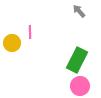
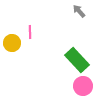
green rectangle: rotated 70 degrees counterclockwise
pink circle: moved 3 px right
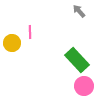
pink circle: moved 1 px right
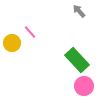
pink line: rotated 40 degrees counterclockwise
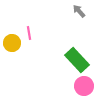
pink line: moved 1 px left, 1 px down; rotated 32 degrees clockwise
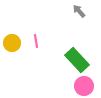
pink line: moved 7 px right, 8 px down
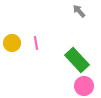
pink line: moved 2 px down
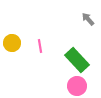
gray arrow: moved 9 px right, 8 px down
pink line: moved 4 px right, 3 px down
pink circle: moved 7 px left
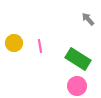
yellow circle: moved 2 px right
green rectangle: moved 1 px right, 1 px up; rotated 15 degrees counterclockwise
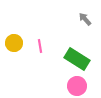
gray arrow: moved 3 px left
green rectangle: moved 1 px left
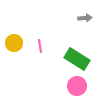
gray arrow: moved 1 px up; rotated 128 degrees clockwise
